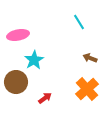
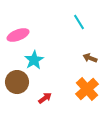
pink ellipse: rotated 10 degrees counterclockwise
brown circle: moved 1 px right
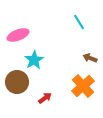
orange cross: moved 4 px left, 3 px up
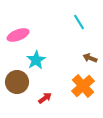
cyan star: moved 2 px right
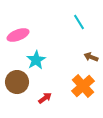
brown arrow: moved 1 px right, 1 px up
